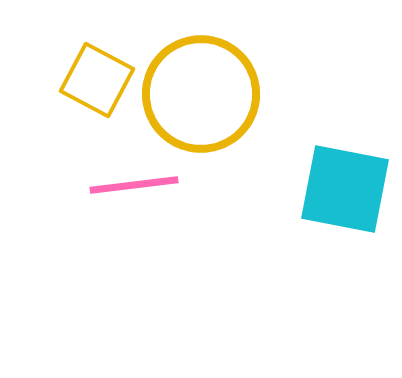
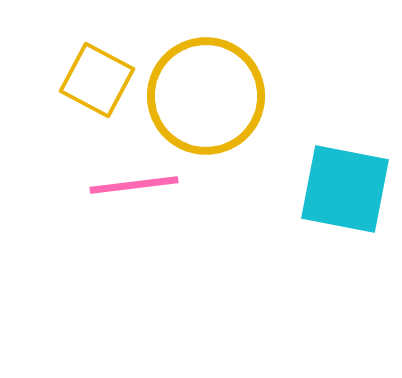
yellow circle: moved 5 px right, 2 px down
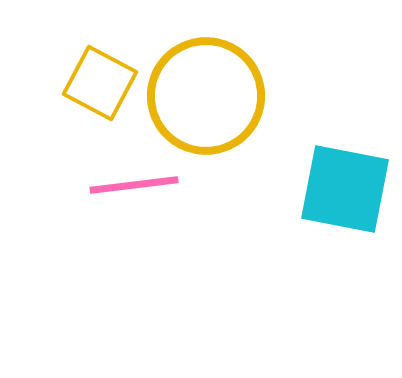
yellow square: moved 3 px right, 3 px down
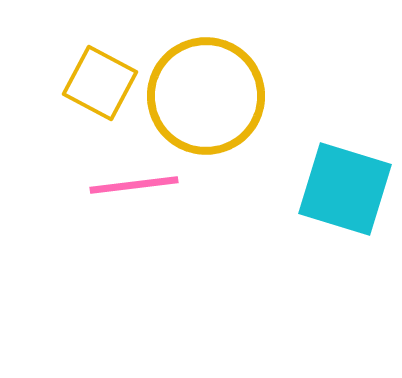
cyan square: rotated 6 degrees clockwise
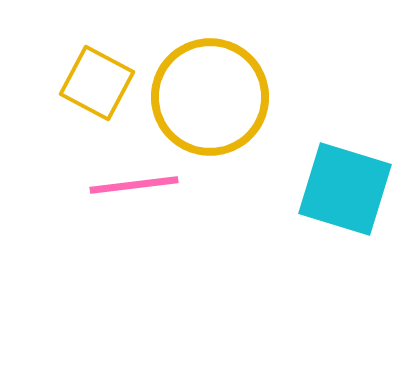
yellow square: moved 3 px left
yellow circle: moved 4 px right, 1 px down
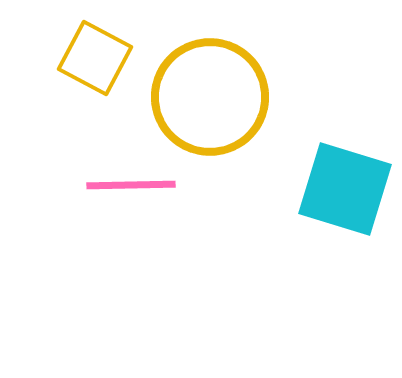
yellow square: moved 2 px left, 25 px up
pink line: moved 3 px left; rotated 6 degrees clockwise
